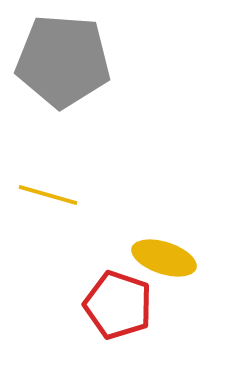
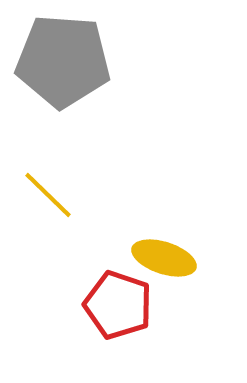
yellow line: rotated 28 degrees clockwise
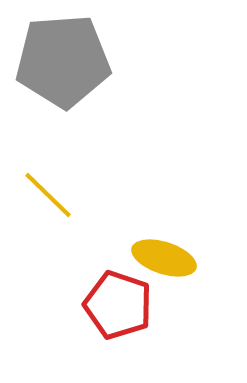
gray pentagon: rotated 8 degrees counterclockwise
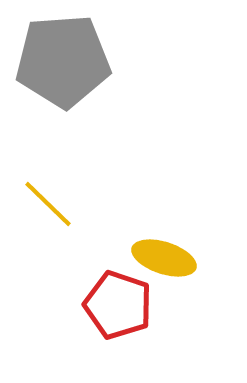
yellow line: moved 9 px down
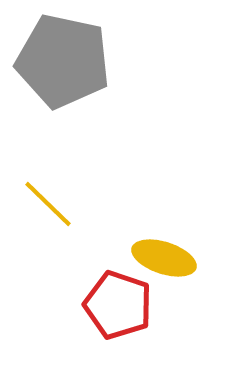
gray pentagon: rotated 16 degrees clockwise
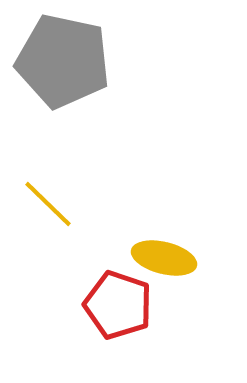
yellow ellipse: rotated 4 degrees counterclockwise
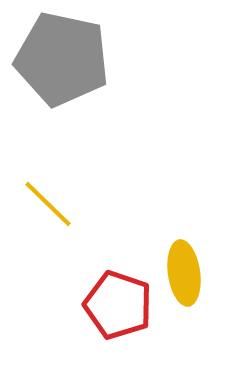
gray pentagon: moved 1 px left, 2 px up
yellow ellipse: moved 20 px right, 15 px down; rotated 68 degrees clockwise
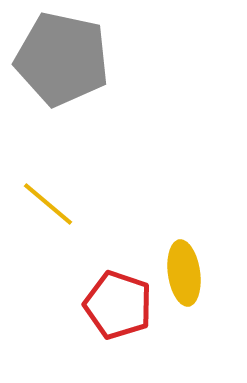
yellow line: rotated 4 degrees counterclockwise
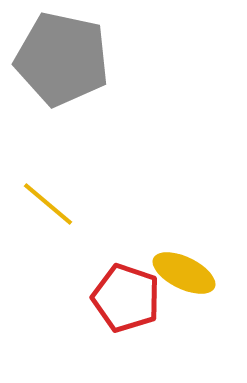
yellow ellipse: rotated 56 degrees counterclockwise
red pentagon: moved 8 px right, 7 px up
